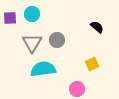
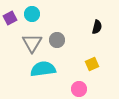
purple square: rotated 24 degrees counterclockwise
black semicircle: rotated 64 degrees clockwise
pink circle: moved 2 px right
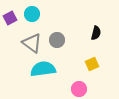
black semicircle: moved 1 px left, 6 px down
gray triangle: rotated 25 degrees counterclockwise
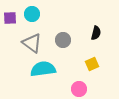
purple square: rotated 24 degrees clockwise
gray circle: moved 6 px right
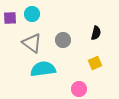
yellow square: moved 3 px right, 1 px up
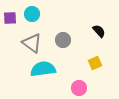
black semicircle: moved 3 px right, 2 px up; rotated 56 degrees counterclockwise
pink circle: moved 1 px up
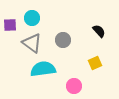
cyan circle: moved 4 px down
purple square: moved 7 px down
pink circle: moved 5 px left, 2 px up
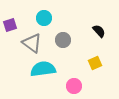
cyan circle: moved 12 px right
purple square: rotated 16 degrees counterclockwise
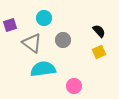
yellow square: moved 4 px right, 11 px up
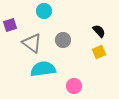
cyan circle: moved 7 px up
